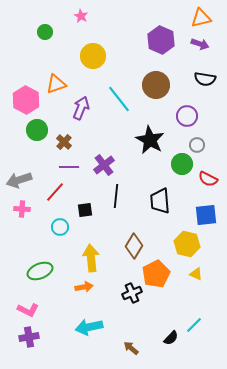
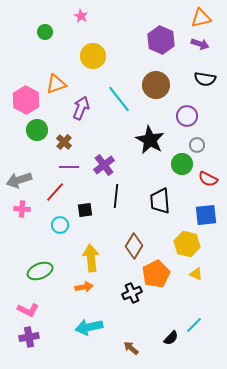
cyan circle at (60, 227): moved 2 px up
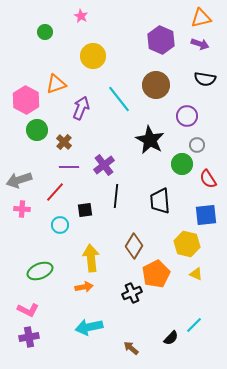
red semicircle at (208, 179): rotated 30 degrees clockwise
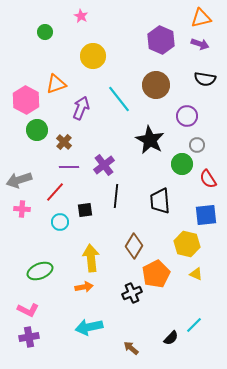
cyan circle at (60, 225): moved 3 px up
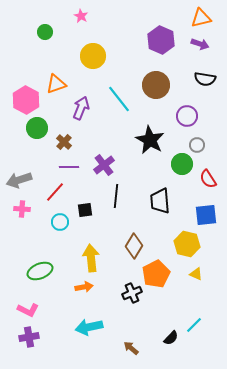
green circle at (37, 130): moved 2 px up
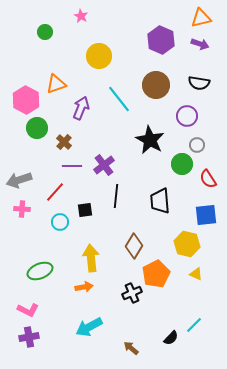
yellow circle at (93, 56): moved 6 px right
black semicircle at (205, 79): moved 6 px left, 4 px down
purple line at (69, 167): moved 3 px right, 1 px up
cyan arrow at (89, 327): rotated 16 degrees counterclockwise
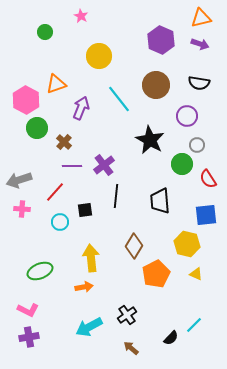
black cross at (132, 293): moved 5 px left, 22 px down; rotated 12 degrees counterclockwise
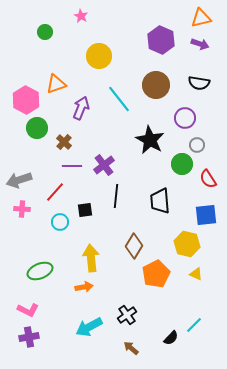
purple circle at (187, 116): moved 2 px left, 2 px down
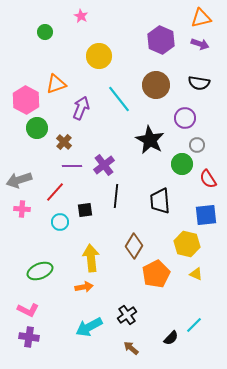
purple cross at (29, 337): rotated 18 degrees clockwise
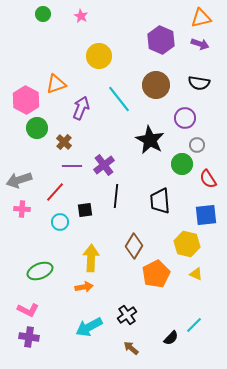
green circle at (45, 32): moved 2 px left, 18 px up
yellow arrow at (91, 258): rotated 8 degrees clockwise
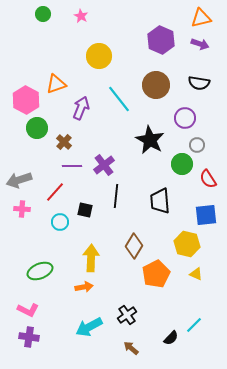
black square at (85, 210): rotated 21 degrees clockwise
